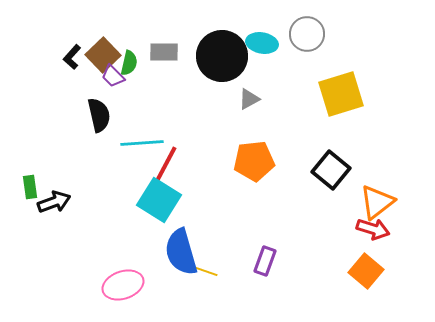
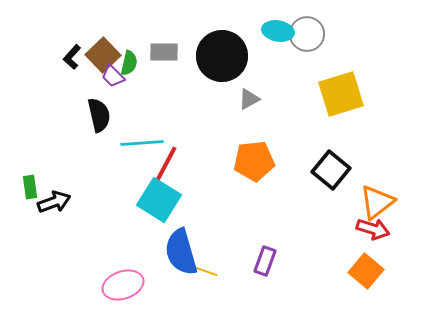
cyan ellipse: moved 16 px right, 12 px up
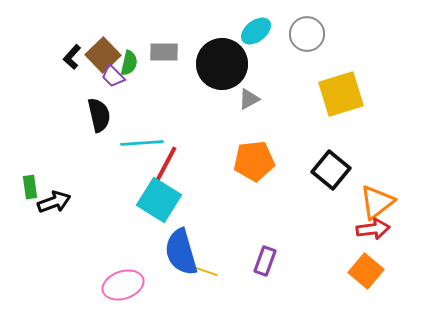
cyan ellipse: moved 22 px left; rotated 48 degrees counterclockwise
black circle: moved 8 px down
red arrow: rotated 24 degrees counterclockwise
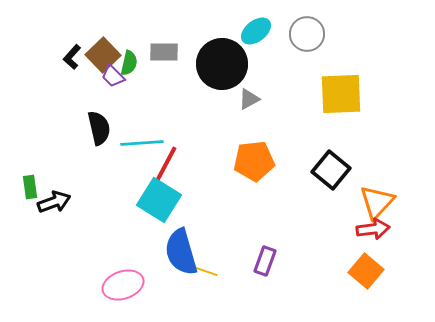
yellow square: rotated 15 degrees clockwise
black semicircle: moved 13 px down
orange triangle: rotated 9 degrees counterclockwise
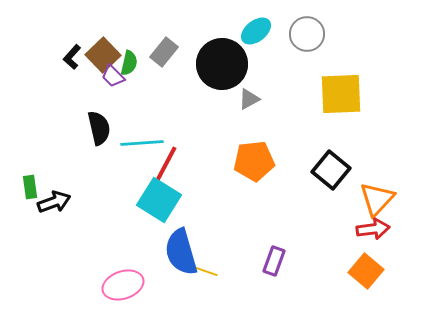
gray rectangle: rotated 52 degrees counterclockwise
orange triangle: moved 3 px up
purple rectangle: moved 9 px right
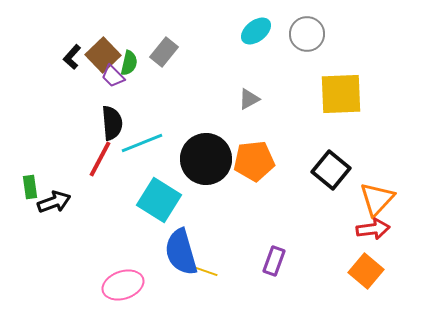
black circle: moved 16 px left, 95 px down
black semicircle: moved 13 px right, 5 px up; rotated 8 degrees clockwise
cyan line: rotated 18 degrees counterclockwise
red line: moved 66 px left, 5 px up
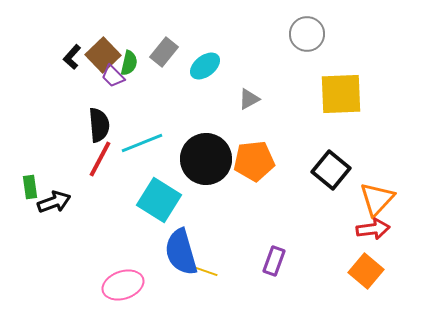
cyan ellipse: moved 51 px left, 35 px down
black semicircle: moved 13 px left, 2 px down
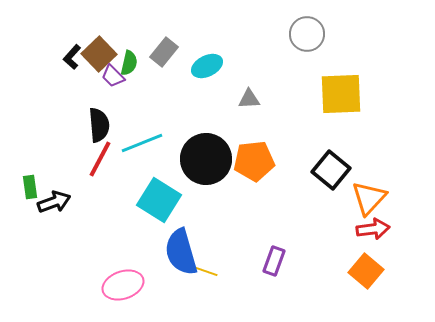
brown square: moved 4 px left, 1 px up
cyan ellipse: moved 2 px right; rotated 12 degrees clockwise
gray triangle: rotated 25 degrees clockwise
orange triangle: moved 8 px left, 1 px up
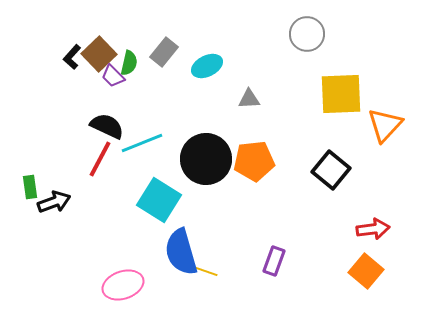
black semicircle: moved 8 px right, 1 px down; rotated 60 degrees counterclockwise
orange triangle: moved 16 px right, 73 px up
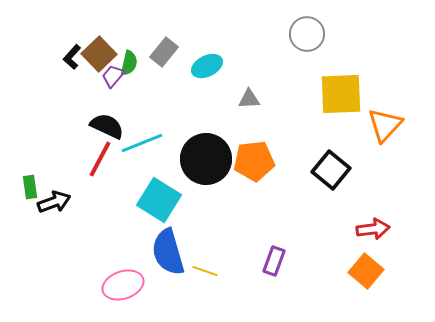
purple trapezoid: rotated 85 degrees clockwise
blue semicircle: moved 13 px left
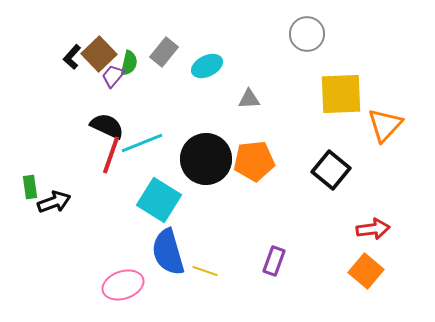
red line: moved 11 px right, 4 px up; rotated 9 degrees counterclockwise
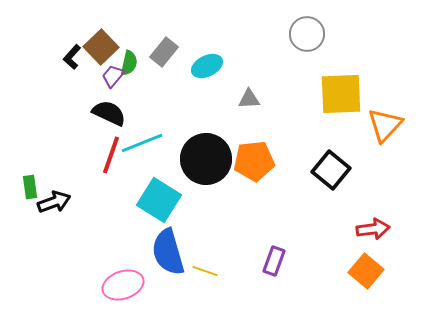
brown square: moved 2 px right, 7 px up
black semicircle: moved 2 px right, 13 px up
